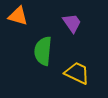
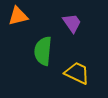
orange triangle: rotated 30 degrees counterclockwise
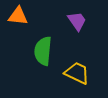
orange triangle: rotated 20 degrees clockwise
purple trapezoid: moved 5 px right, 2 px up
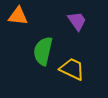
green semicircle: rotated 8 degrees clockwise
yellow trapezoid: moved 5 px left, 4 px up
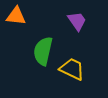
orange triangle: moved 2 px left
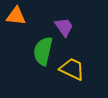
purple trapezoid: moved 13 px left, 6 px down
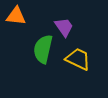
green semicircle: moved 2 px up
yellow trapezoid: moved 6 px right, 10 px up
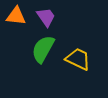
purple trapezoid: moved 18 px left, 10 px up
green semicircle: rotated 16 degrees clockwise
